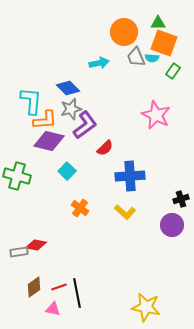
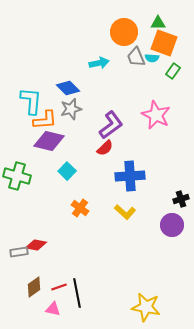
purple L-shape: moved 26 px right
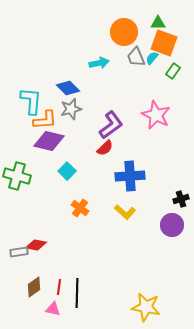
cyan semicircle: rotated 128 degrees clockwise
red line: rotated 63 degrees counterclockwise
black line: rotated 12 degrees clockwise
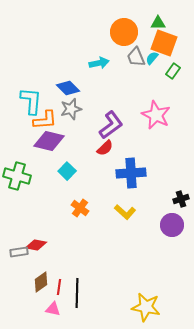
blue cross: moved 1 px right, 3 px up
brown diamond: moved 7 px right, 5 px up
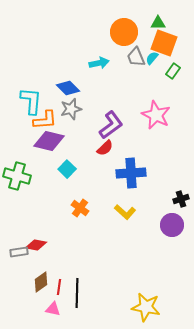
cyan square: moved 2 px up
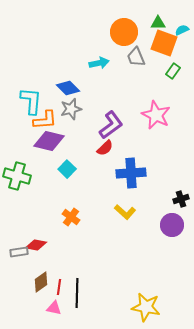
cyan semicircle: moved 30 px right, 28 px up; rotated 24 degrees clockwise
orange cross: moved 9 px left, 9 px down
pink triangle: moved 1 px right, 1 px up
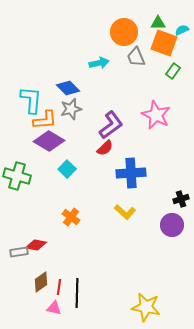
cyan L-shape: moved 1 px up
purple diamond: rotated 16 degrees clockwise
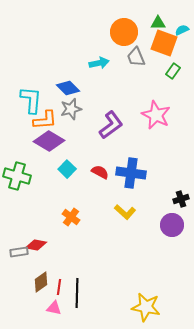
red semicircle: moved 5 px left, 24 px down; rotated 108 degrees counterclockwise
blue cross: rotated 12 degrees clockwise
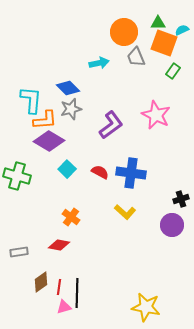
red diamond: moved 23 px right
pink triangle: moved 10 px right, 1 px up; rotated 28 degrees counterclockwise
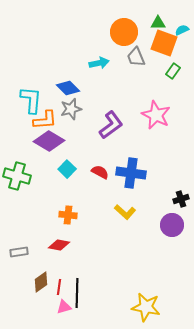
orange cross: moved 3 px left, 2 px up; rotated 30 degrees counterclockwise
